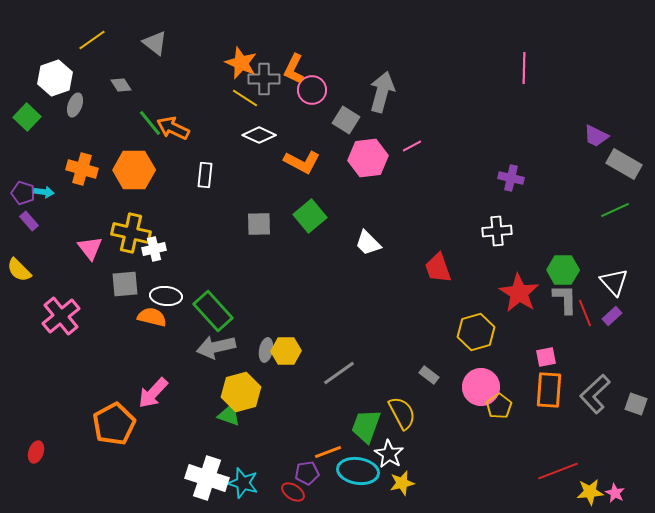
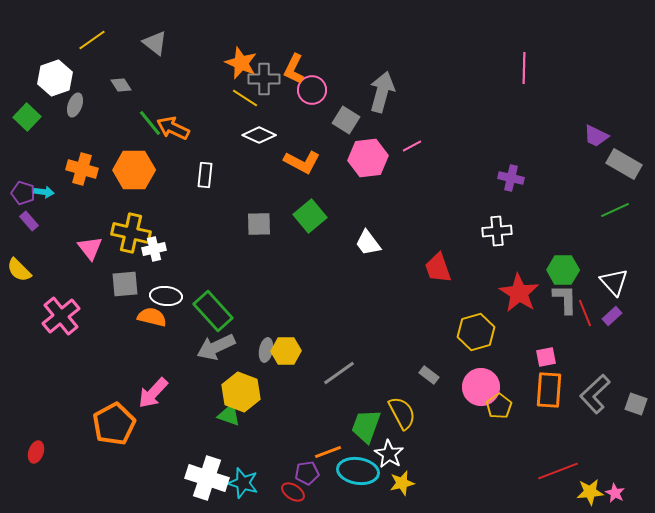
white trapezoid at (368, 243): rotated 8 degrees clockwise
gray arrow at (216, 347): rotated 12 degrees counterclockwise
yellow hexagon at (241, 392): rotated 24 degrees counterclockwise
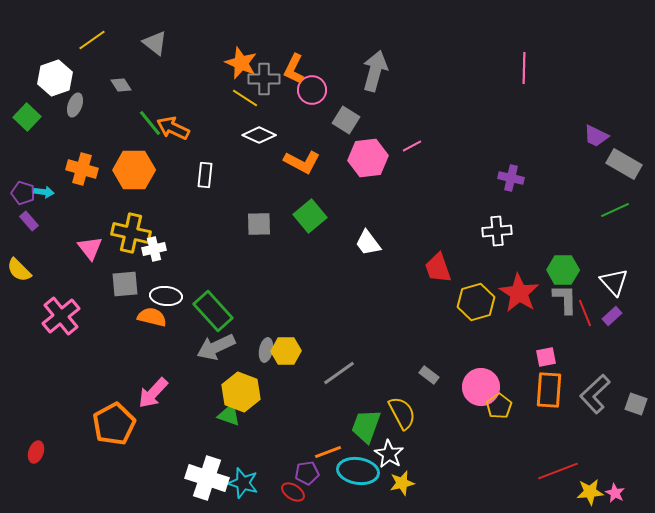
gray arrow at (382, 92): moved 7 px left, 21 px up
yellow hexagon at (476, 332): moved 30 px up
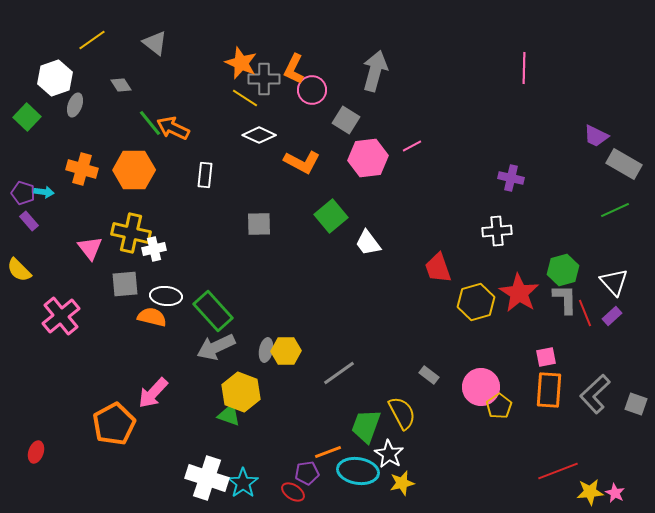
green square at (310, 216): moved 21 px right
green hexagon at (563, 270): rotated 16 degrees counterclockwise
cyan star at (243, 483): rotated 20 degrees clockwise
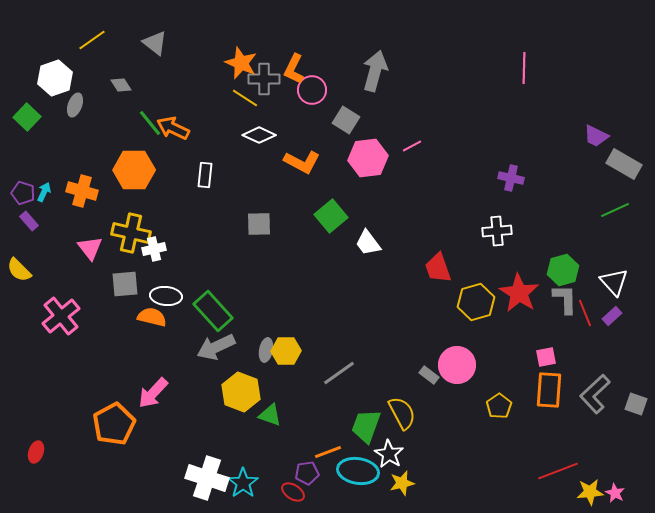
orange cross at (82, 169): moved 22 px down
cyan arrow at (44, 192): rotated 72 degrees counterclockwise
pink circle at (481, 387): moved 24 px left, 22 px up
green triangle at (229, 415): moved 41 px right
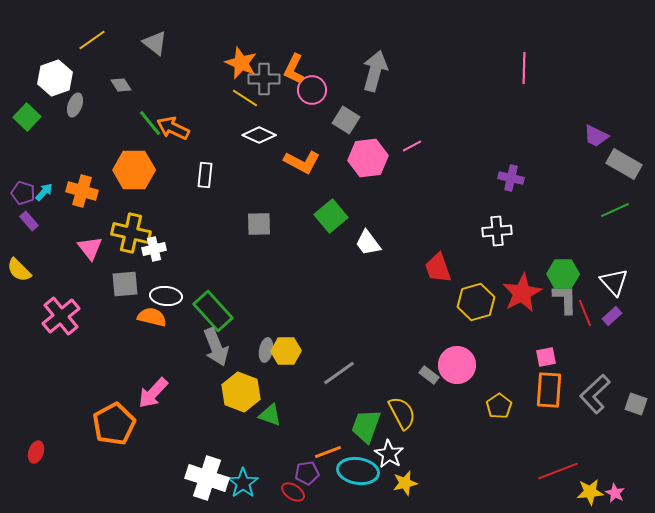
cyan arrow at (44, 192): rotated 18 degrees clockwise
green hexagon at (563, 270): moved 4 px down; rotated 16 degrees clockwise
red star at (519, 293): moved 3 px right; rotated 12 degrees clockwise
gray arrow at (216, 347): rotated 87 degrees counterclockwise
yellow star at (402, 483): moved 3 px right
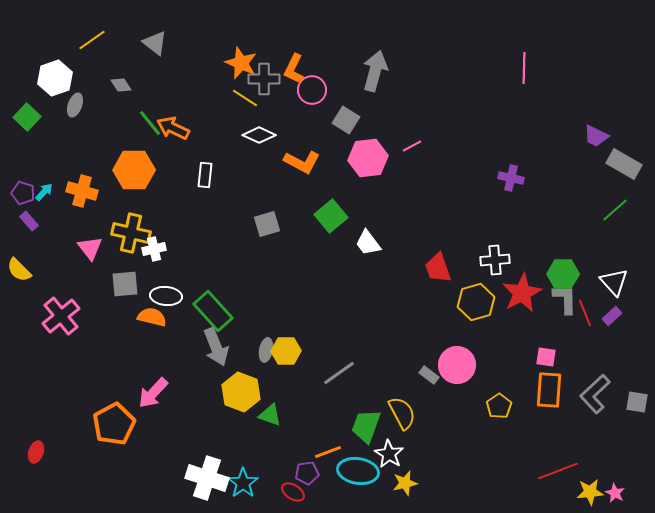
green line at (615, 210): rotated 16 degrees counterclockwise
gray square at (259, 224): moved 8 px right; rotated 16 degrees counterclockwise
white cross at (497, 231): moved 2 px left, 29 px down
pink square at (546, 357): rotated 20 degrees clockwise
gray square at (636, 404): moved 1 px right, 2 px up; rotated 10 degrees counterclockwise
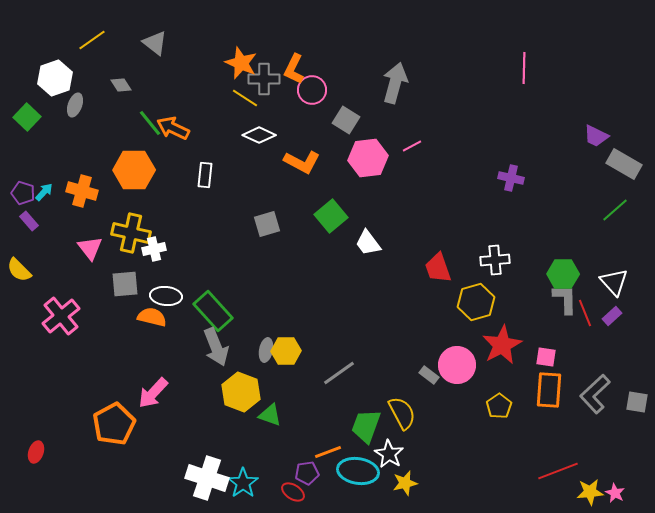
gray arrow at (375, 71): moved 20 px right, 12 px down
red star at (522, 293): moved 20 px left, 52 px down
